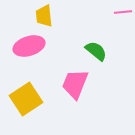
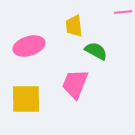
yellow trapezoid: moved 30 px right, 10 px down
green semicircle: rotated 10 degrees counterclockwise
yellow square: rotated 32 degrees clockwise
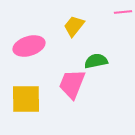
yellow trapezoid: rotated 45 degrees clockwise
green semicircle: moved 10 px down; rotated 40 degrees counterclockwise
pink trapezoid: moved 3 px left
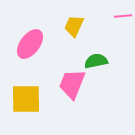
pink line: moved 4 px down
yellow trapezoid: rotated 15 degrees counterclockwise
pink ellipse: moved 1 px right, 2 px up; rotated 36 degrees counterclockwise
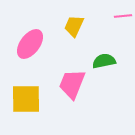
green semicircle: moved 8 px right
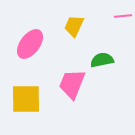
green semicircle: moved 2 px left, 1 px up
